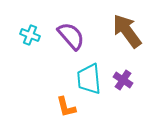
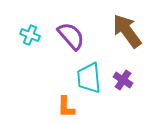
cyan trapezoid: moved 1 px up
orange L-shape: rotated 15 degrees clockwise
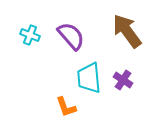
orange L-shape: rotated 20 degrees counterclockwise
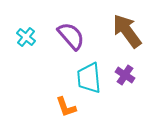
cyan cross: moved 4 px left, 2 px down; rotated 18 degrees clockwise
purple cross: moved 2 px right, 5 px up
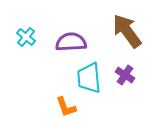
purple semicircle: moved 6 px down; rotated 52 degrees counterclockwise
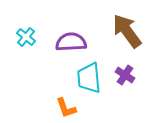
orange L-shape: moved 1 px down
